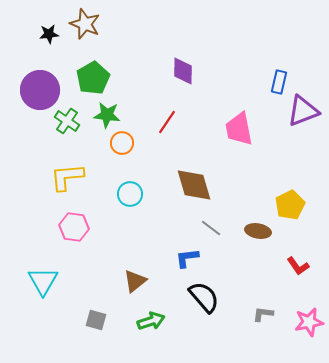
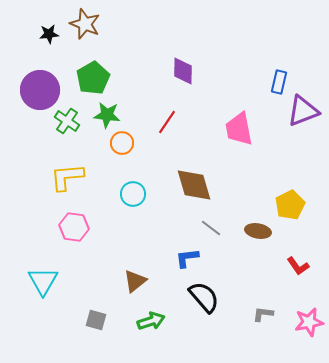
cyan circle: moved 3 px right
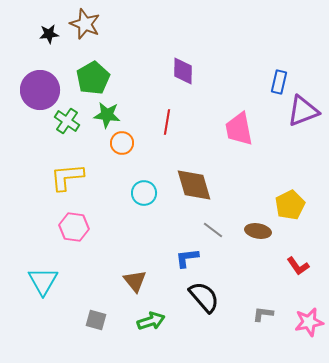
red line: rotated 25 degrees counterclockwise
cyan circle: moved 11 px right, 1 px up
gray line: moved 2 px right, 2 px down
brown triangle: rotated 30 degrees counterclockwise
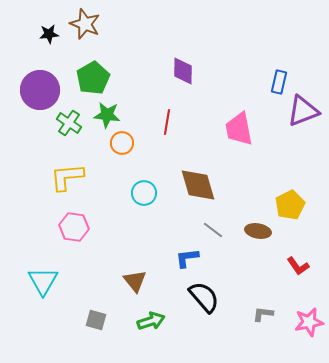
green cross: moved 2 px right, 2 px down
brown diamond: moved 4 px right
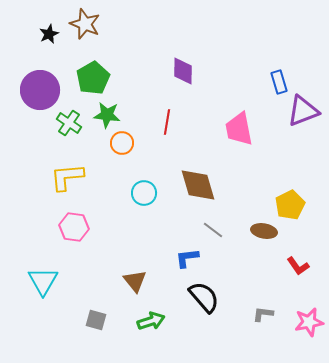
black star: rotated 18 degrees counterclockwise
blue rectangle: rotated 30 degrees counterclockwise
brown ellipse: moved 6 px right
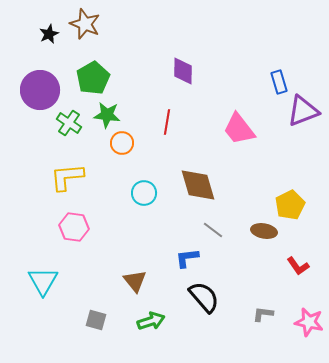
pink trapezoid: rotated 27 degrees counterclockwise
pink star: rotated 24 degrees clockwise
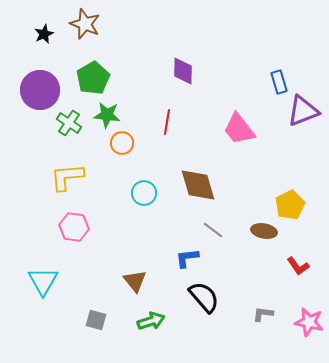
black star: moved 5 px left
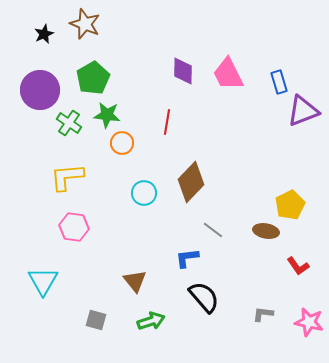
pink trapezoid: moved 11 px left, 55 px up; rotated 12 degrees clockwise
brown diamond: moved 7 px left, 3 px up; rotated 60 degrees clockwise
brown ellipse: moved 2 px right
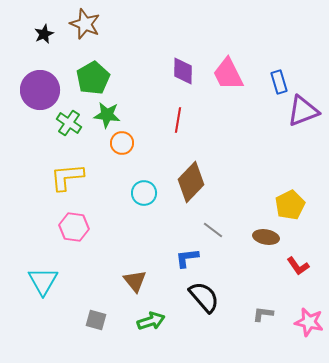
red line: moved 11 px right, 2 px up
brown ellipse: moved 6 px down
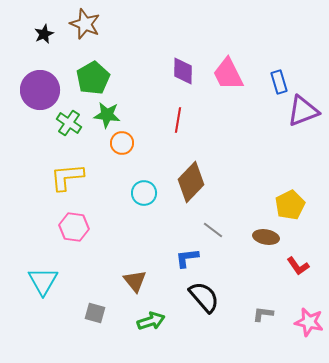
gray square: moved 1 px left, 7 px up
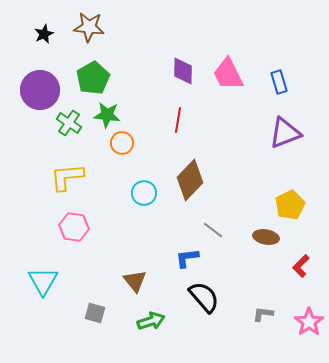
brown star: moved 4 px right, 3 px down; rotated 16 degrees counterclockwise
purple triangle: moved 18 px left, 22 px down
brown diamond: moved 1 px left, 2 px up
red L-shape: moved 3 px right; rotated 80 degrees clockwise
pink star: rotated 24 degrees clockwise
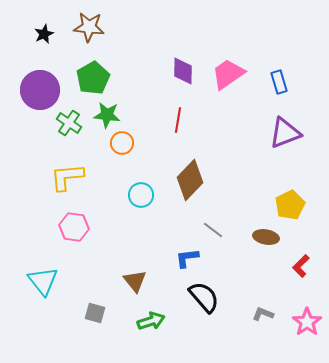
pink trapezoid: rotated 81 degrees clockwise
cyan circle: moved 3 px left, 2 px down
cyan triangle: rotated 8 degrees counterclockwise
gray L-shape: rotated 15 degrees clockwise
pink star: moved 2 px left
